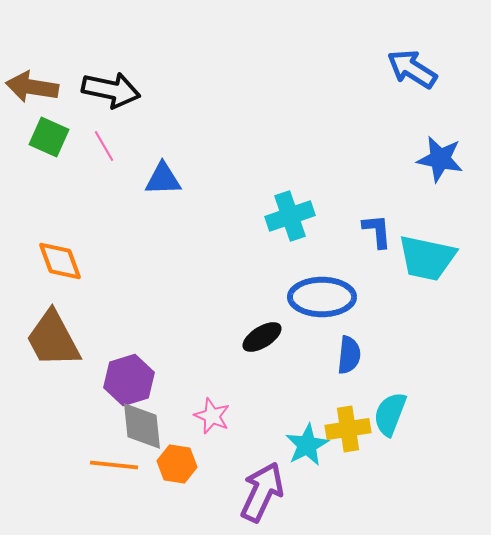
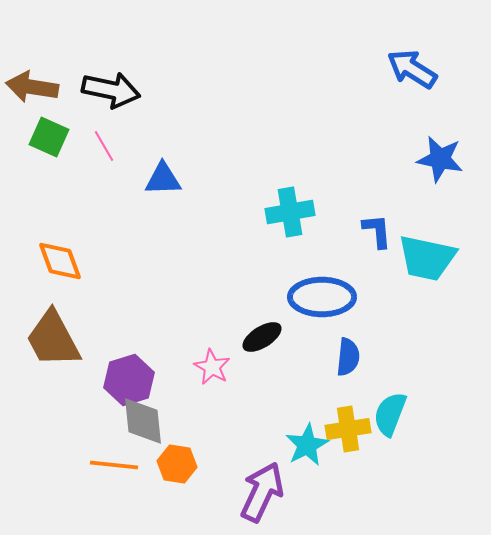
cyan cross: moved 4 px up; rotated 9 degrees clockwise
blue semicircle: moved 1 px left, 2 px down
pink star: moved 49 px up; rotated 6 degrees clockwise
gray diamond: moved 1 px right, 5 px up
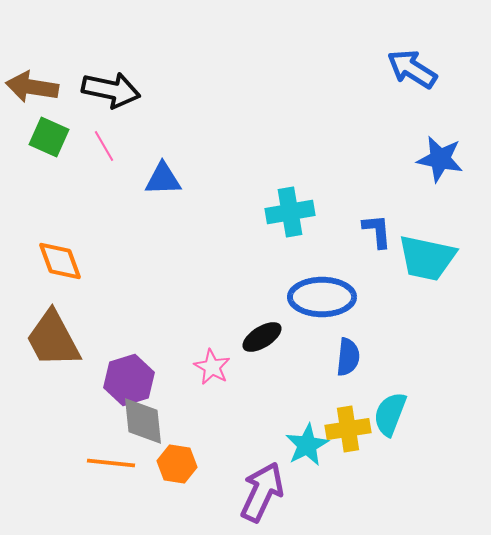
orange line: moved 3 px left, 2 px up
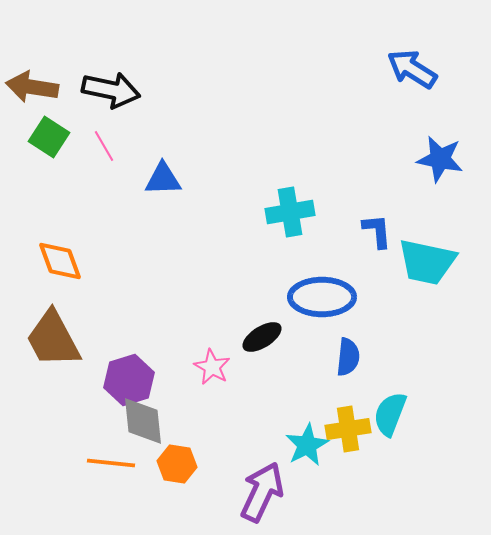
green square: rotated 9 degrees clockwise
cyan trapezoid: moved 4 px down
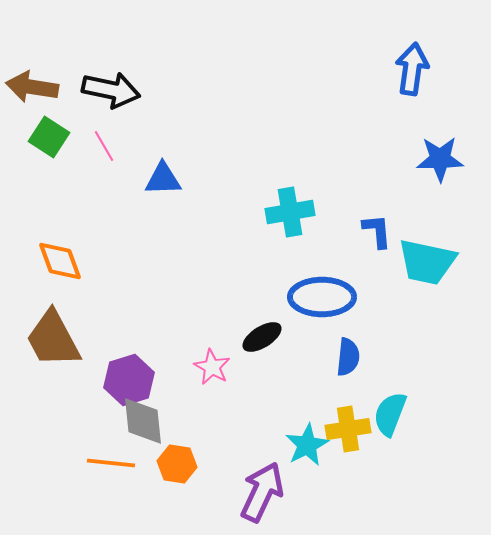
blue arrow: rotated 66 degrees clockwise
blue star: rotated 12 degrees counterclockwise
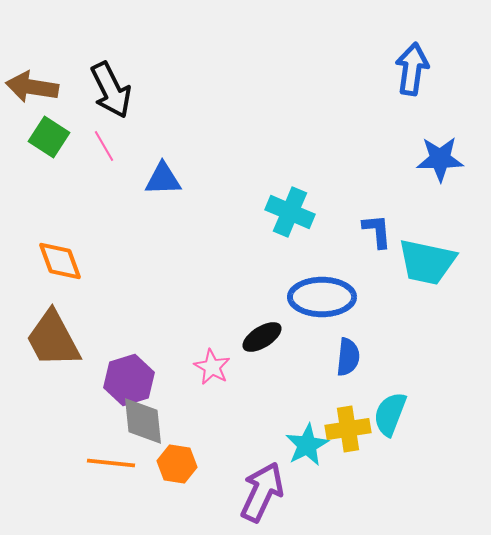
black arrow: rotated 52 degrees clockwise
cyan cross: rotated 33 degrees clockwise
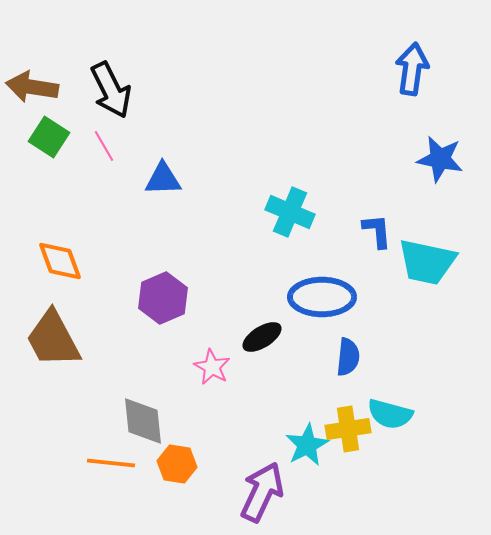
blue star: rotated 12 degrees clockwise
purple hexagon: moved 34 px right, 82 px up; rotated 6 degrees counterclockwise
cyan semicircle: rotated 96 degrees counterclockwise
